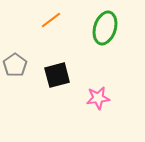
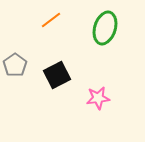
black square: rotated 12 degrees counterclockwise
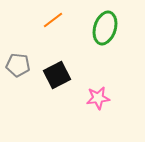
orange line: moved 2 px right
gray pentagon: moved 3 px right; rotated 30 degrees counterclockwise
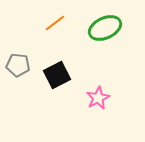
orange line: moved 2 px right, 3 px down
green ellipse: rotated 48 degrees clockwise
pink star: rotated 20 degrees counterclockwise
